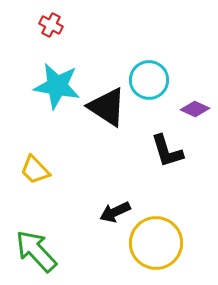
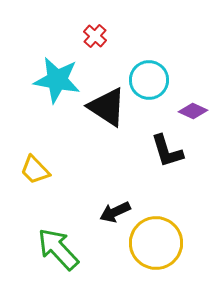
red cross: moved 44 px right, 11 px down; rotated 15 degrees clockwise
cyan star: moved 6 px up
purple diamond: moved 2 px left, 2 px down
green arrow: moved 22 px right, 2 px up
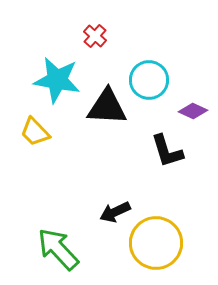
black triangle: rotated 30 degrees counterclockwise
yellow trapezoid: moved 38 px up
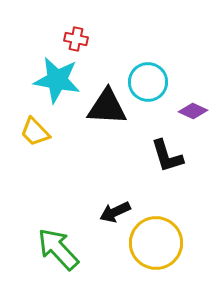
red cross: moved 19 px left, 3 px down; rotated 30 degrees counterclockwise
cyan circle: moved 1 px left, 2 px down
black L-shape: moved 5 px down
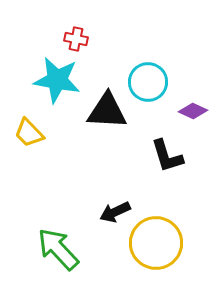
black triangle: moved 4 px down
yellow trapezoid: moved 6 px left, 1 px down
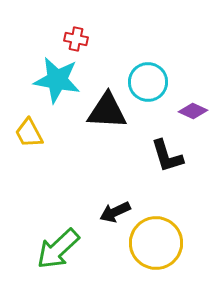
yellow trapezoid: rotated 16 degrees clockwise
green arrow: rotated 90 degrees counterclockwise
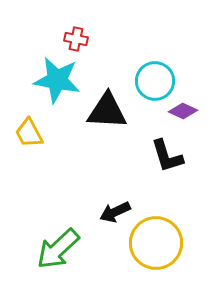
cyan circle: moved 7 px right, 1 px up
purple diamond: moved 10 px left
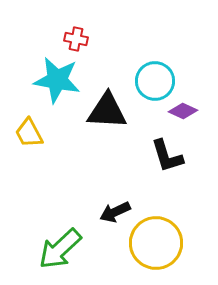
green arrow: moved 2 px right
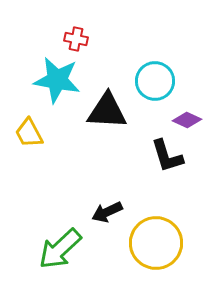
purple diamond: moved 4 px right, 9 px down
black arrow: moved 8 px left
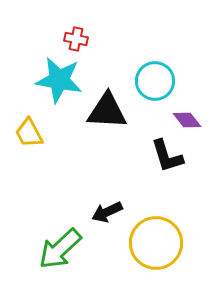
cyan star: moved 2 px right
purple diamond: rotated 28 degrees clockwise
